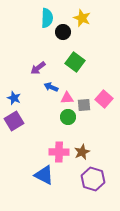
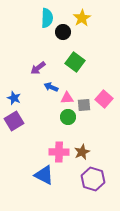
yellow star: rotated 18 degrees clockwise
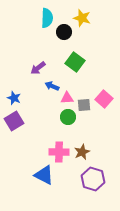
yellow star: rotated 24 degrees counterclockwise
black circle: moved 1 px right
blue arrow: moved 1 px right, 1 px up
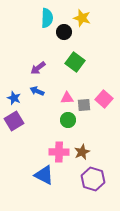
blue arrow: moved 15 px left, 5 px down
green circle: moved 3 px down
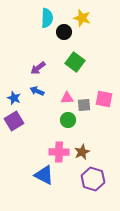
pink square: rotated 30 degrees counterclockwise
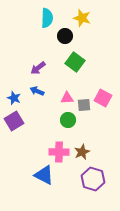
black circle: moved 1 px right, 4 px down
pink square: moved 1 px left, 1 px up; rotated 18 degrees clockwise
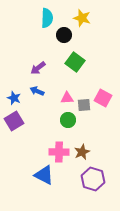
black circle: moved 1 px left, 1 px up
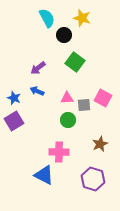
cyan semicircle: rotated 30 degrees counterclockwise
brown star: moved 18 px right, 8 px up
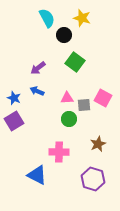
green circle: moved 1 px right, 1 px up
brown star: moved 2 px left
blue triangle: moved 7 px left
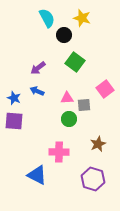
pink square: moved 2 px right, 9 px up; rotated 24 degrees clockwise
purple square: rotated 36 degrees clockwise
